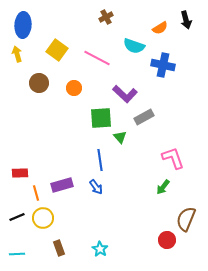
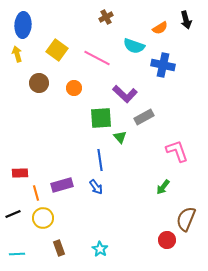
pink L-shape: moved 4 px right, 7 px up
black line: moved 4 px left, 3 px up
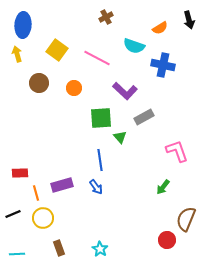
black arrow: moved 3 px right
purple L-shape: moved 3 px up
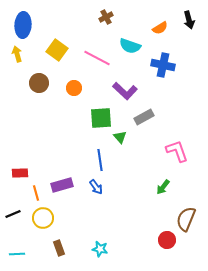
cyan semicircle: moved 4 px left
cyan star: rotated 21 degrees counterclockwise
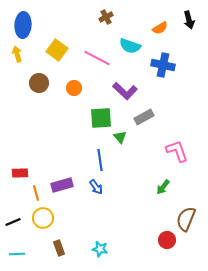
black line: moved 8 px down
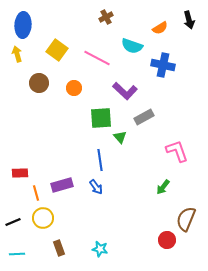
cyan semicircle: moved 2 px right
